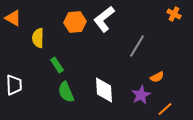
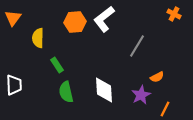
orange triangle: rotated 36 degrees clockwise
green semicircle: rotated 10 degrees clockwise
orange line: rotated 21 degrees counterclockwise
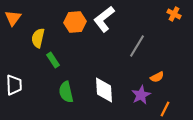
yellow semicircle: rotated 12 degrees clockwise
green rectangle: moved 4 px left, 5 px up
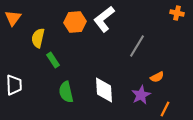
orange cross: moved 3 px right, 1 px up; rotated 16 degrees counterclockwise
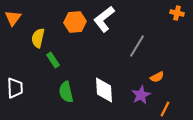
white trapezoid: moved 1 px right, 3 px down
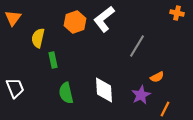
orange hexagon: rotated 15 degrees counterclockwise
green rectangle: rotated 21 degrees clockwise
white trapezoid: rotated 20 degrees counterclockwise
green semicircle: moved 1 px down
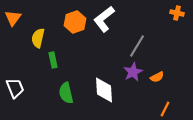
purple star: moved 8 px left, 23 px up
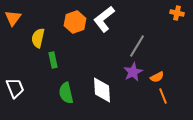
white diamond: moved 2 px left
orange line: moved 2 px left, 13 px up; rotated 49 degrees counterclockwise
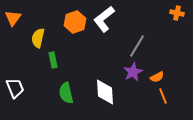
white diamond: moved 3 px right, 2 px down
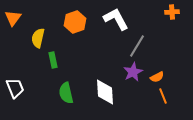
orange cross: moved 5 px left, 1 px up; rotated 16 degrees counterclockwise
white L-shape: moved 12 px right; rotated 100 degrees clockwise
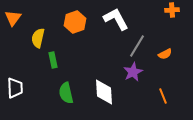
orange cross: moved 2 px up
orange semicircle: moved 8 px right, 23 px up
white trapezoid: rotated 20 degrees clockwise
white diamond: moved 1 px left
